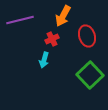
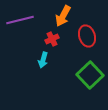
cyan arrow: moved 1 px left
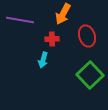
orange arrow: moved 2 px up
purple line: rotated 24 degrees clockwise
red cross: rotated 24 degrees clockwise
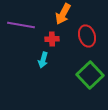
purple line: moved 1 px right, 5 px down
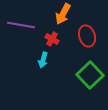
red cross: rotated 32 degrees clockwise
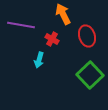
orange arrow: rotated 125 degrees clockwise
cyan arrow: moved 4 px left
